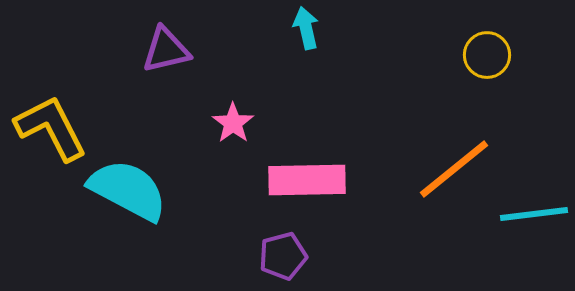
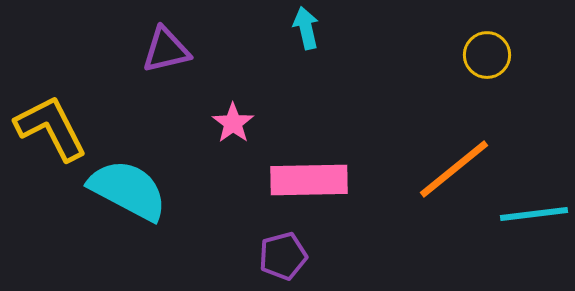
pink rectangle: moved 2 px right
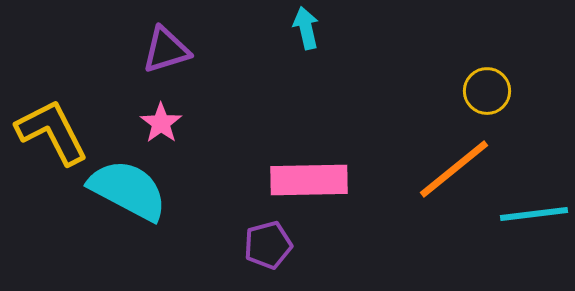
purple triangle: rotated 4 degrees counterclockwise
yellow circle: moved 36 px down
pink star: moved 72 px left
yellow L-shape: moved 1 px right, 4 px down
purple pentagon: moved 15 px left, 11 px up
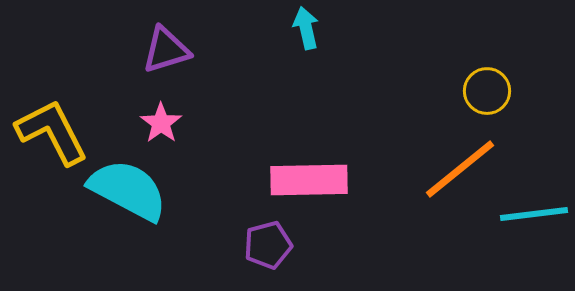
orange line: moved 6 px right
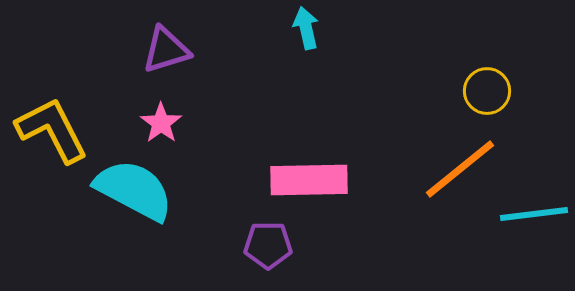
yellow L-shape: moved 2 px up
cyan semicircle: moved 6 px right
purple pentagon: rotated 15 degrees clockwise
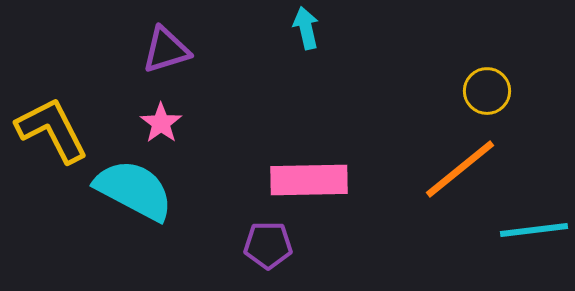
cyan line: moved 16 px down
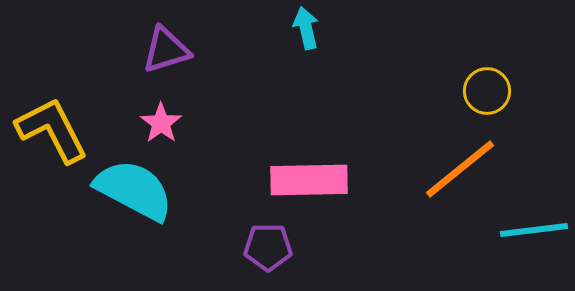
purple pentagon: moved 2 px down
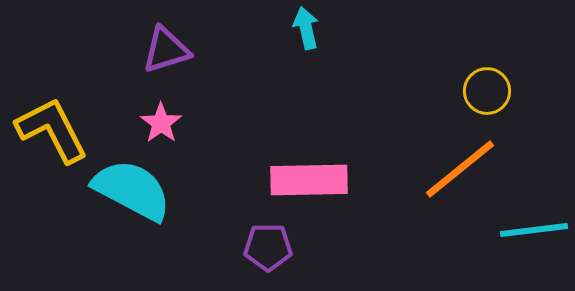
cyan semicircle: moved 2 px left
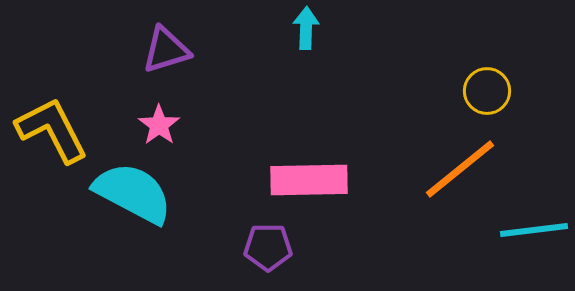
cyan arrow: rotated 15 degrees clockwise
pink star: moved 2 px left, 2 px down
cyan semicircle: moved 1 px right, 3 px down
